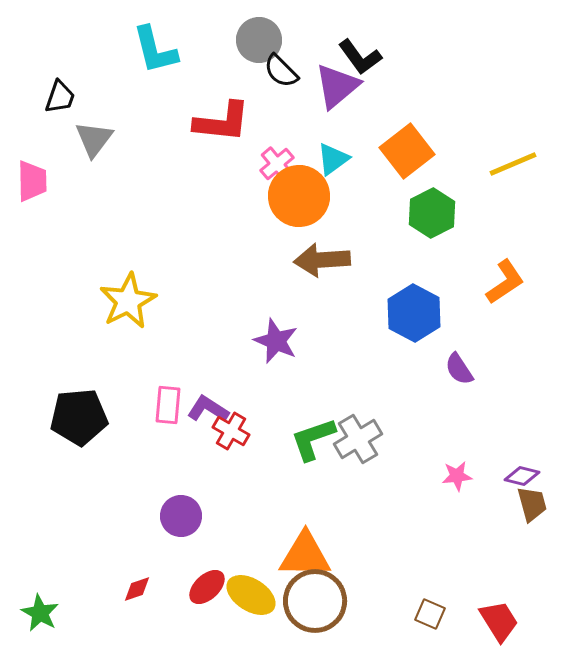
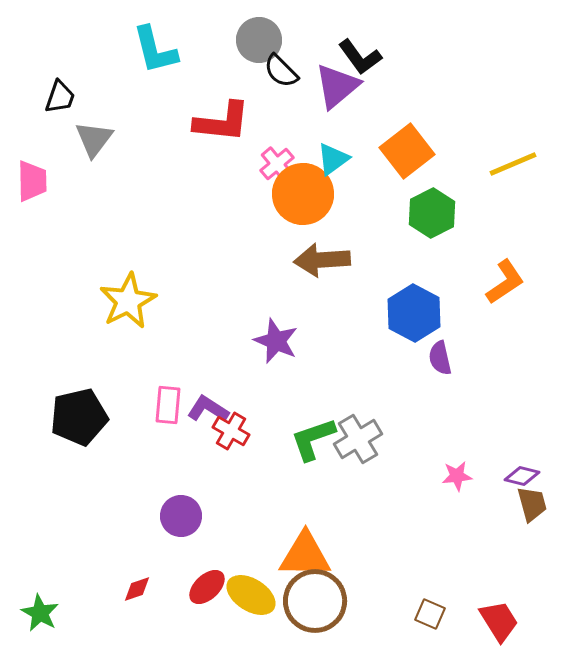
orange circle: moved 4 px right, 2 px up
purple semicircle: moved 19 px left, 11 px up; rotated 20 degrees clockwise
black pentagon: rotated 8 degrees counterclockwise
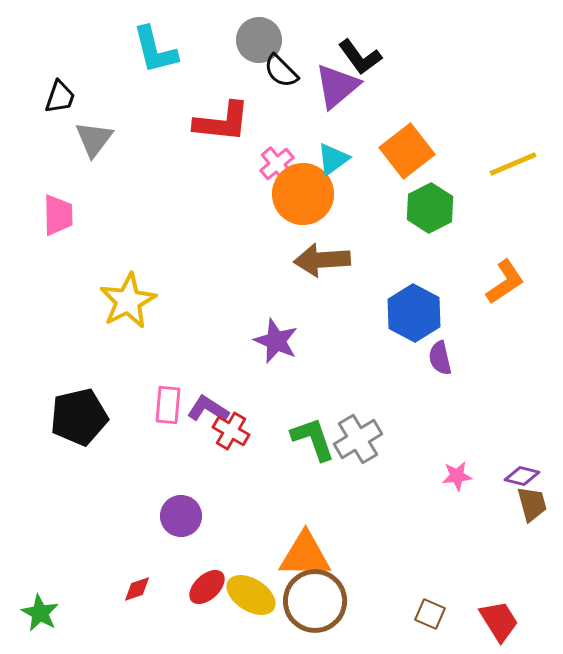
pink trapezoid: moved 26 px right, 34 px down
green hexagon: moved 2 px left, 5 px up
green L-shape: rotated 90 degrees clockwise
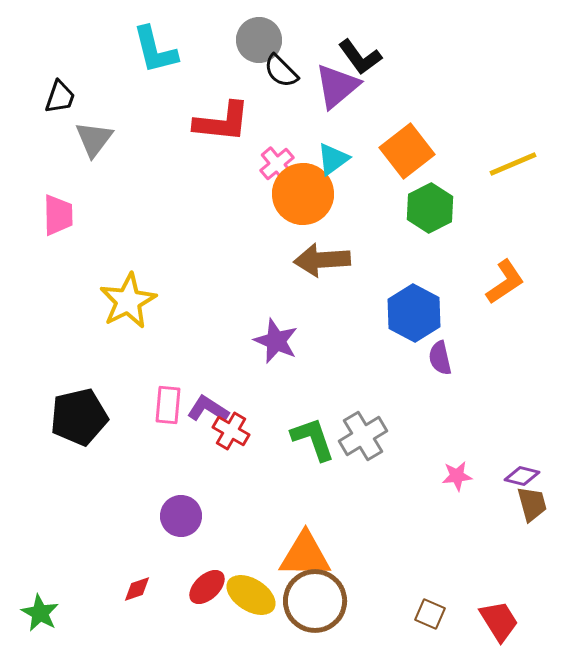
gray cross: moved 5 px right, 3 px up
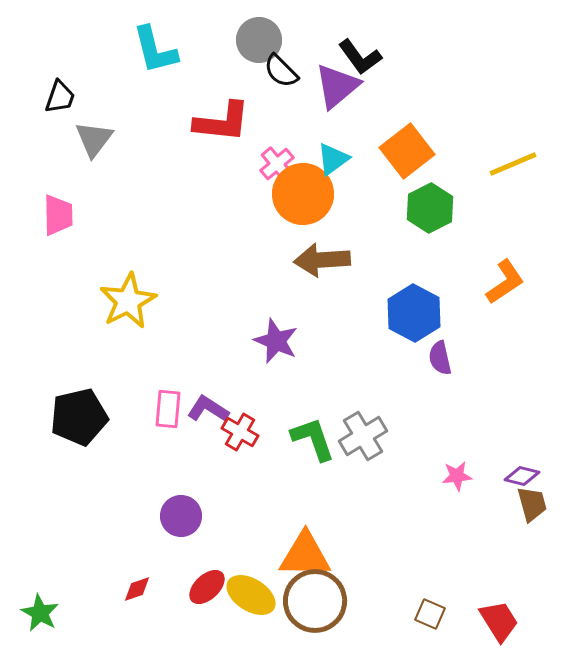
pink rectangle: moved 4 px down
red cross: moved 9 px right, 1 px down
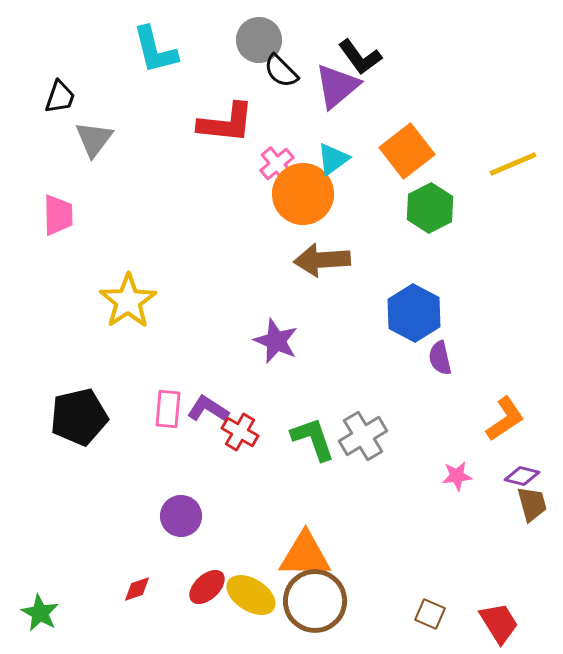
red L-shape: moved 4 px right, 1 px down
orange L-shape: moved 137 px down
yellow star: rotated 6 degrees counterclockwise
red trapezoid: moved 2 px down
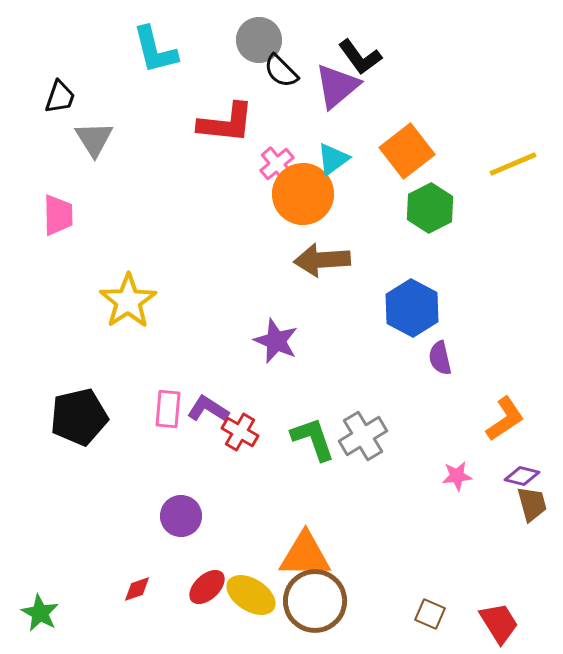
gray triangle: rotated 9 degrees counterclockwise
blue hexagon: moved 2 px left, 5 px up
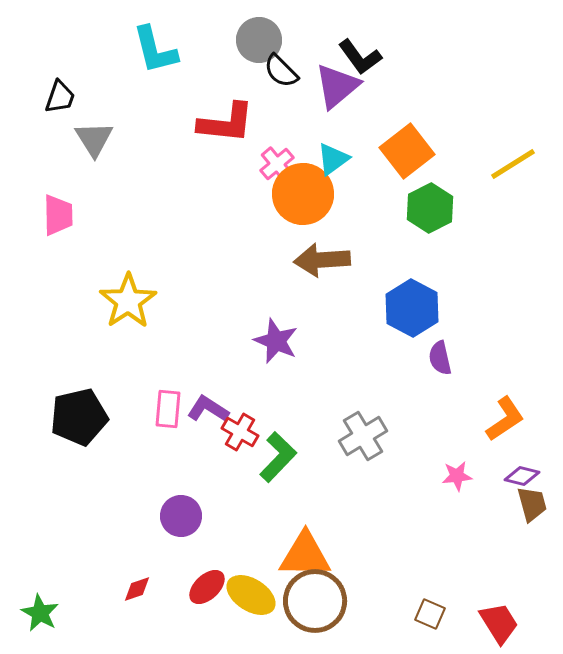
yellow line: rotated 9 degrees counterclockwise
green L-shape: moved 35 px left, 18 px down; rotated 63 degrees clockwise
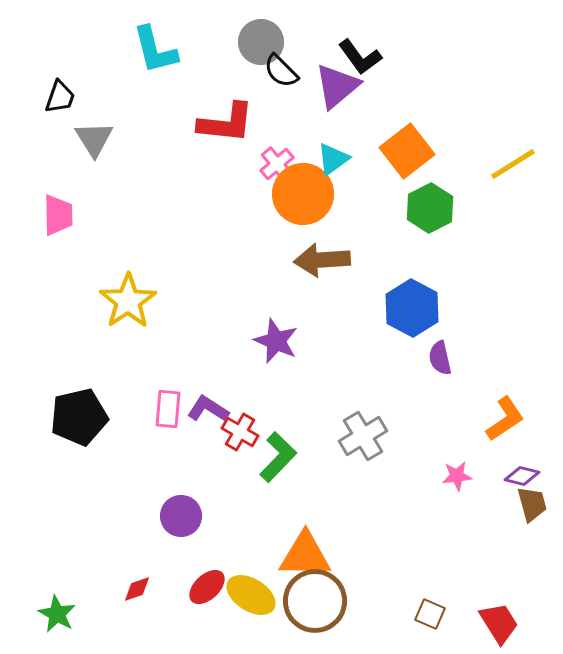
gray circle: moved 2 px right, 2 px down
green star: moved 17 px right, 1 px down
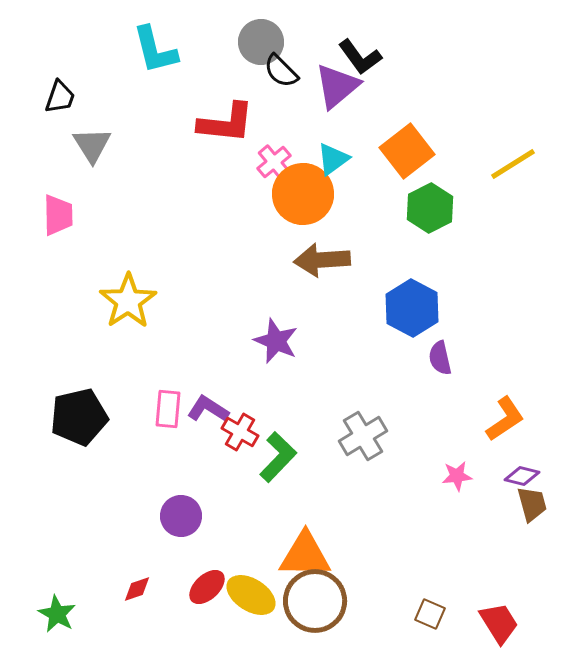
gray triangle: moved 2 px left, 6 px down
pink cross: moved 3 px left, 2 px up
